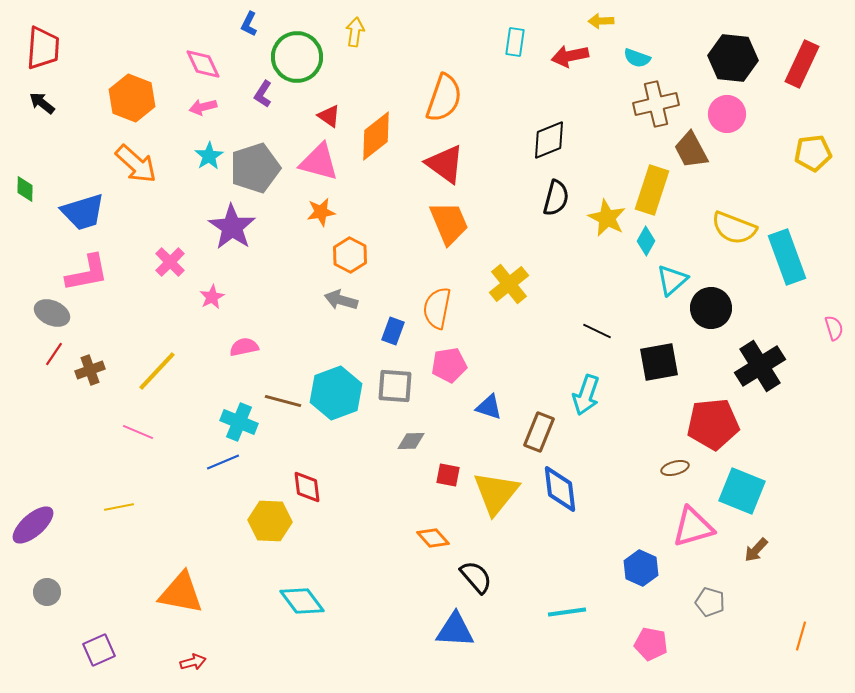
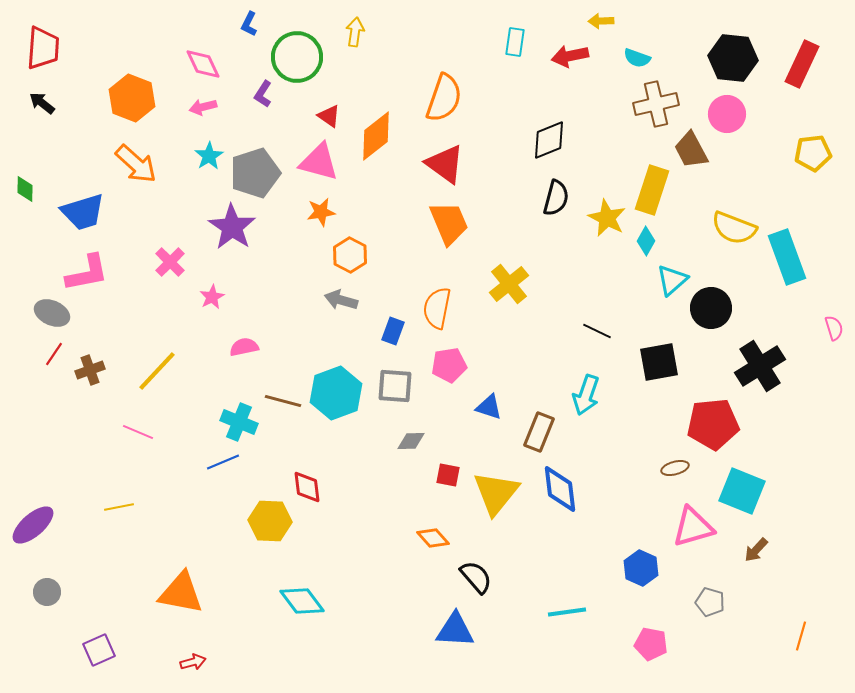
gray pentagon at (255, 168): moved 5 px down
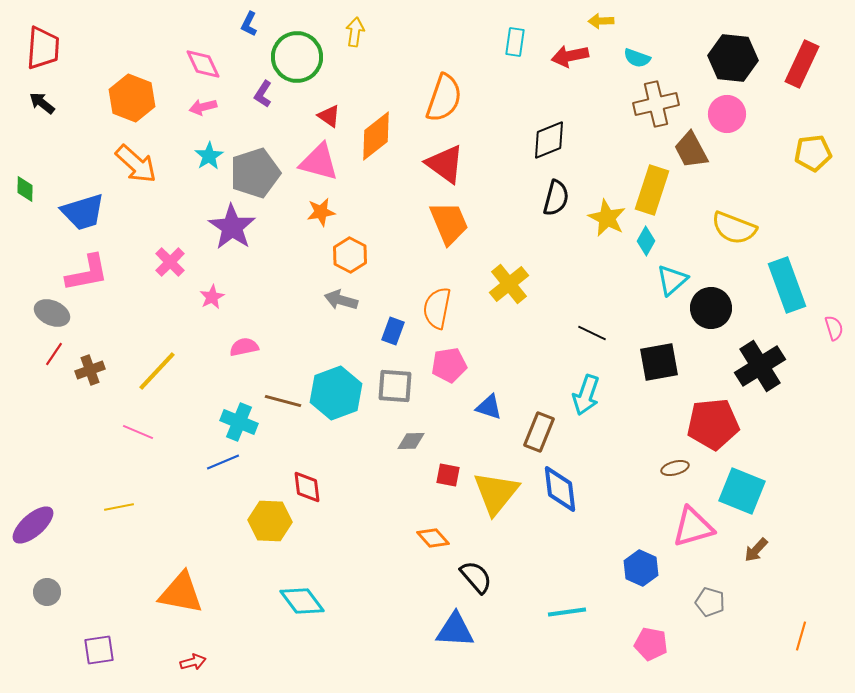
cyan rectangle at (787, 257): moved 28 px down
black line at (597, 331): moved 5 px left, 2 px down
purple square at (99, 650): rotated 16 degrees clockwise
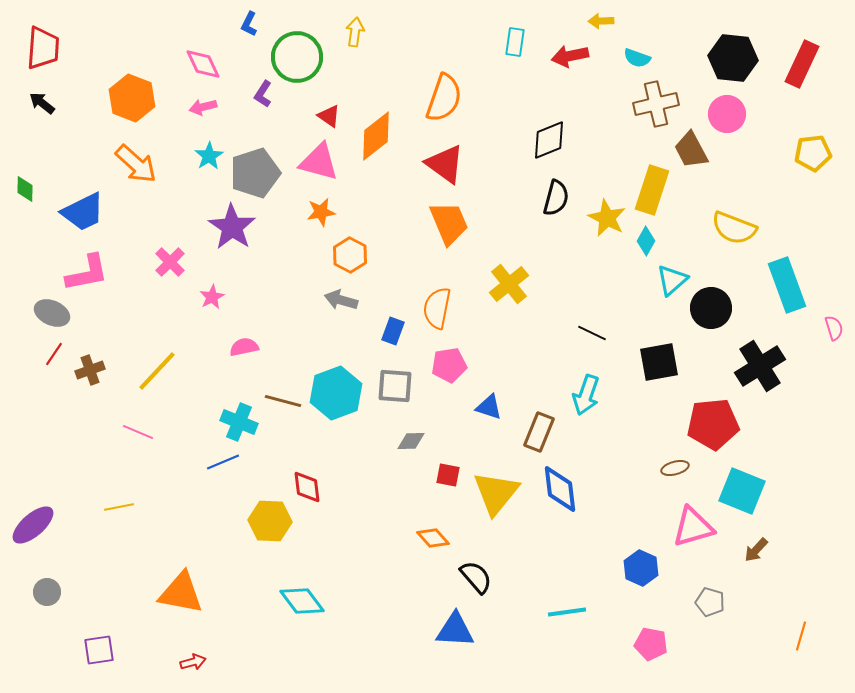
blue trapezoid at (83, 212): rotated 9 degrees counterclockwise
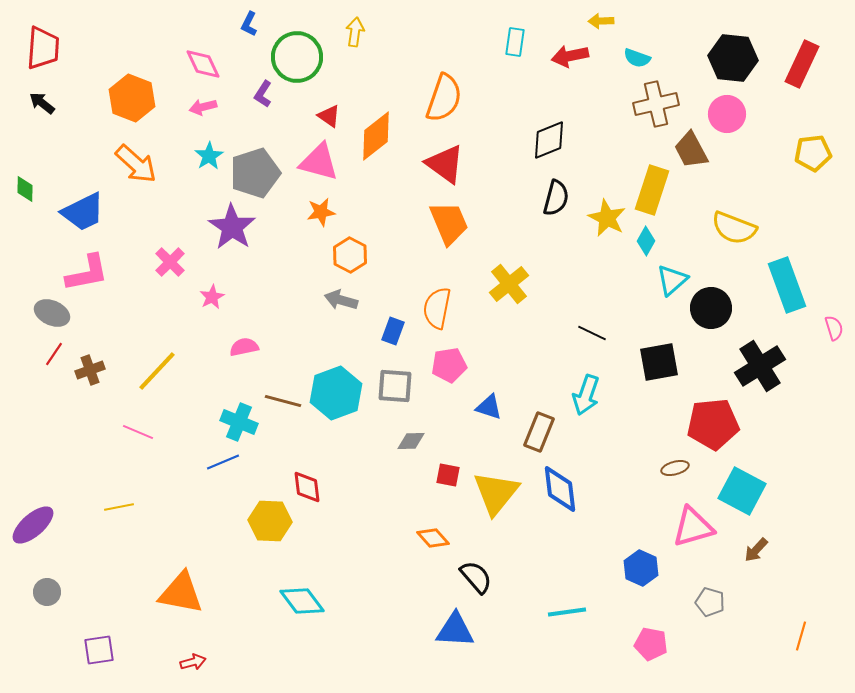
cyan square at (742, 491): rotated 6 degrees clockwise
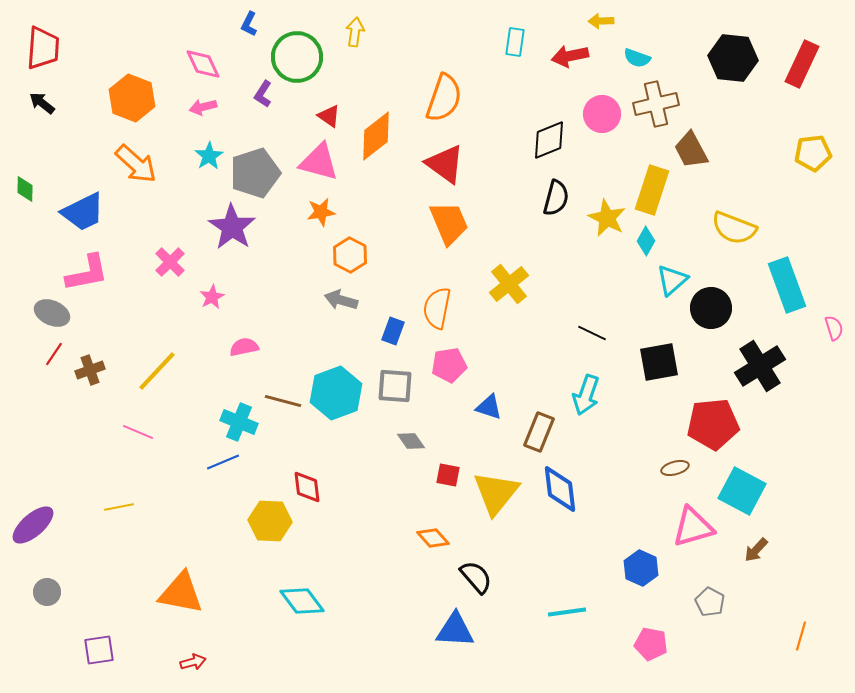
pink circle at (727, 114): moved 125 px left
gray diamond at (411, 441): rotated 56 degrees clockwise
gray pentagon at (710, 602): rotated 12 degrees clockwise
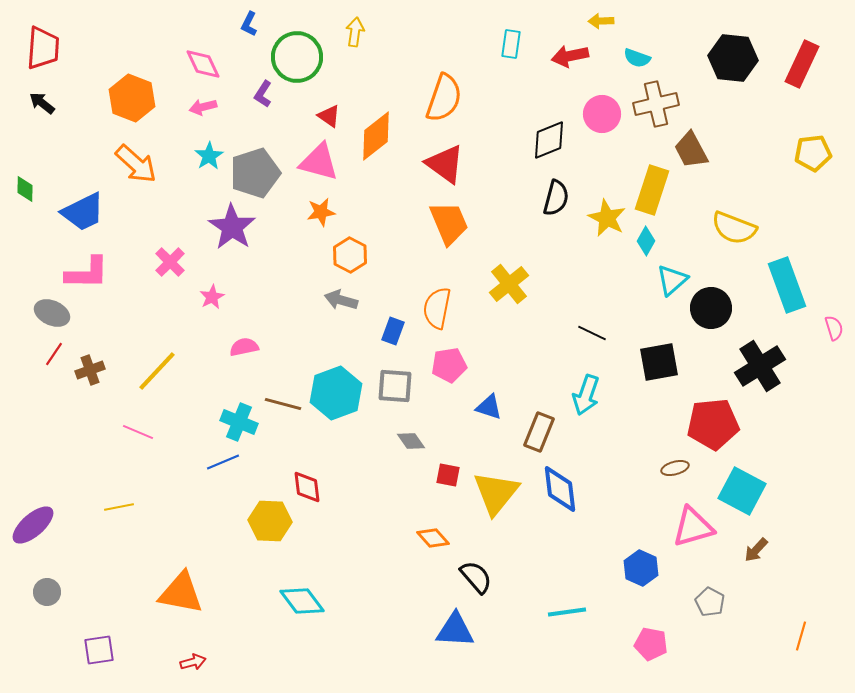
cyan rectangle at (515, 42): moved 4 px left, 2 px down
pink L-shape at (87, 273): rotated 12 degrees clockwise
brown line at (283, 401): moved 3 px down
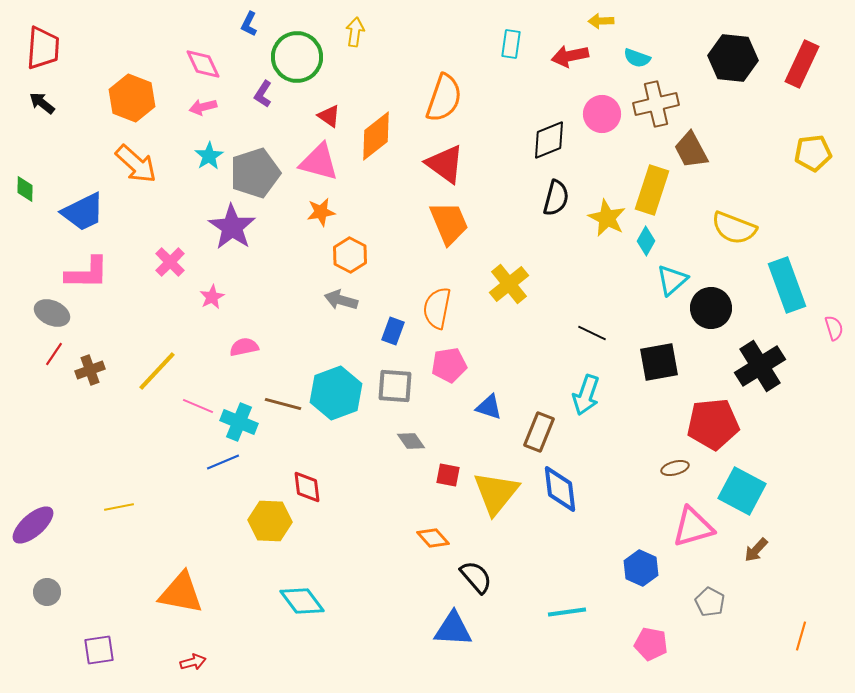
pink line at (138, 432): moved 60 px right, 26 px up
blue triangle at (455, 630): moved 2 px left, 1 px up
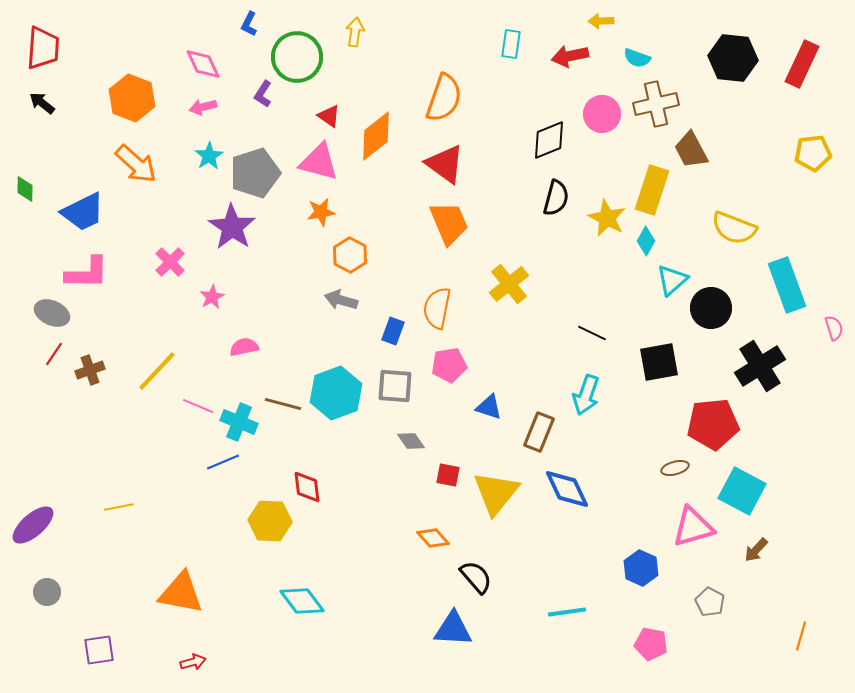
blue diamond at (560, 489): moved 7 px right; rotated 18 degrees counterclockwise
